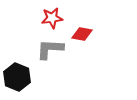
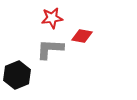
red diamond: moved 2 px down
black hexagon: moved 2 px up; rotated 16 degrees clockwise
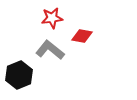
gray L-shape: moved 1 px down; rotated 36 degrees clockwise
black hexagon: moved 2 px right
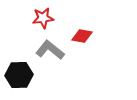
red star: moved 9 px left
black hexagon: rotated 20 degrees clockwise
